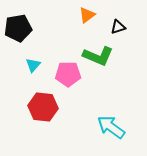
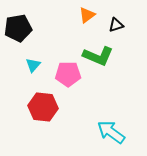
black triangle: moved 2 px left, 2 px up
cyan arrow: moved 5 px down
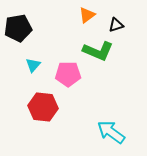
green L-shape: moved 5 px up
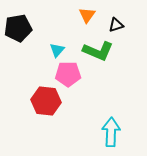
orange triangle: rotated 18 degrees counterclockwise
cyan triangle: moved 24 px right, 15 px up
red hexagon: moved 3 px right, 6 px up
cyan arrow: rotated 56 degrees clockwise
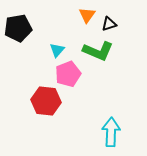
black triangle: moved 7 px left, 1 px up
pink pentagon: rotated 20 degrees counterclockwise
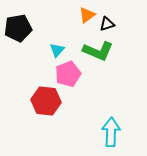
orange triangle: rotated 18 degrees clockwise
black triangle: moved 2 px left
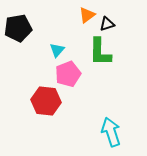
green L-shape: moved 2 px right, 1 px down; rotated 68 degrees clockwise
cyan arrow: rotated 20 degrees counterclockwise
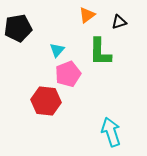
black triangle: moved 12 px right, 2 px up
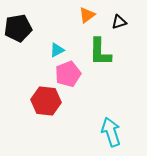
cyan triangle: rotated 21 degrees clockwise
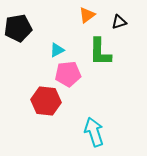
pink pentagon: rotated 15 degrees clockwise
cyan arrow: moved 17 px left
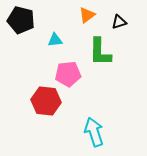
black pentagon: moved 3 px right, 8 px up; rotated 24 degrees clockwise
cyan triangle: moved 2 px left, 10 px up; rotated 21 degrees clockwise
